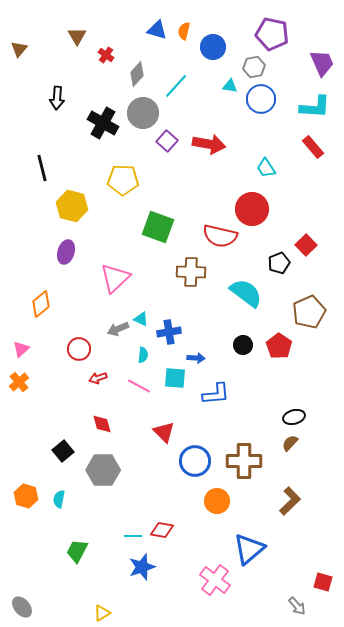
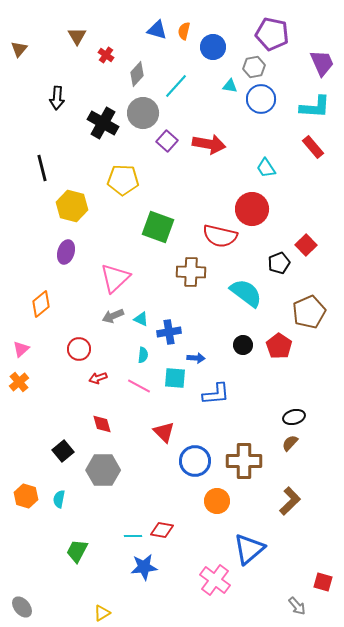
gray arrow at (118, 329): moved 5 px left, 13 px up
blue star at (142, 567): moved 2 px right; rotated 12 degrees clockwise
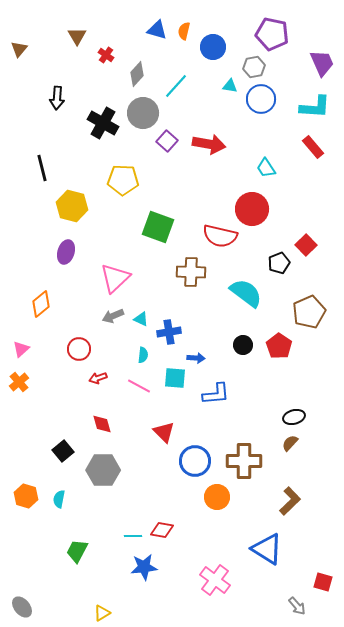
orange circle at (217, 501): moved 4 px up
blue triangle at (249, 549): moved 18 px right; rotated 48 degrees counterclockwise
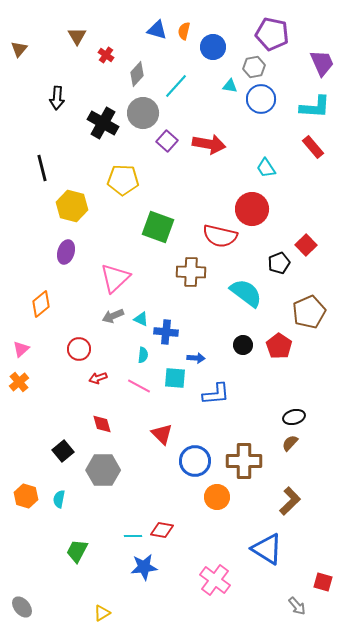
blue cross at (169, 332): moved 3 px left; rotated 15 degrees clockwise
red triangle at (164, 432): moved 2 px left, 2 px down
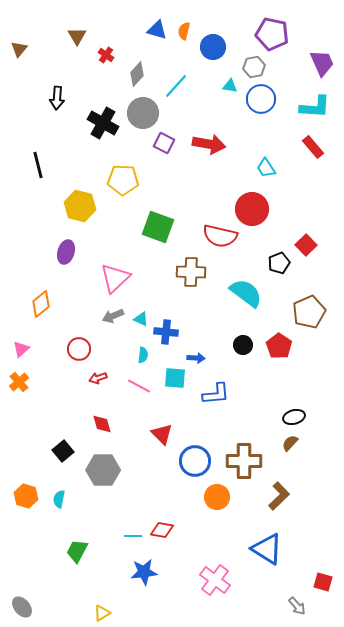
purple square at (167, 141): moved 3 px left, 2 px down; rotated 15 degrees counterclockwise
black line at (42, 168): moved 4 px left, 3 px up
yellow hexagon at (72, 206): moved 8 px right
brown L-shape at (290, 501): moved 11 px left, 5 px up
blue star at (144, 567): moved 5 px down
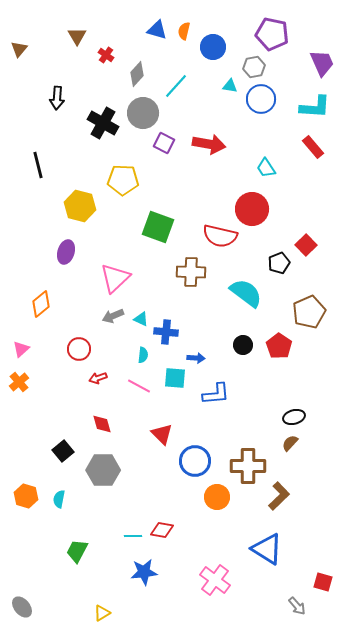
brown cross at (244, 461): moved 4 px right, 5 px down
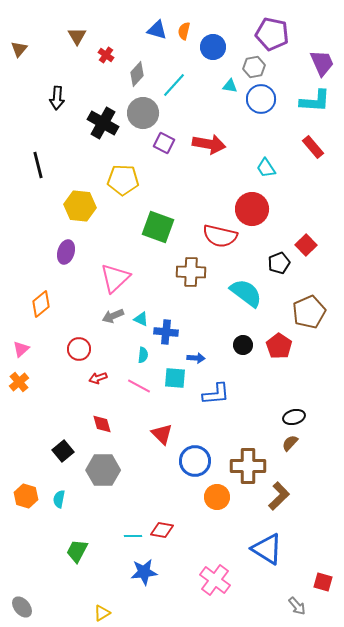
cyan line at (176, 86): moved 2 px left, 1 px up
cyan L-shape at (315, 107): moved 6 px up
yellow hexagon at (80, 206): rotated 8 degrees counterclockwise
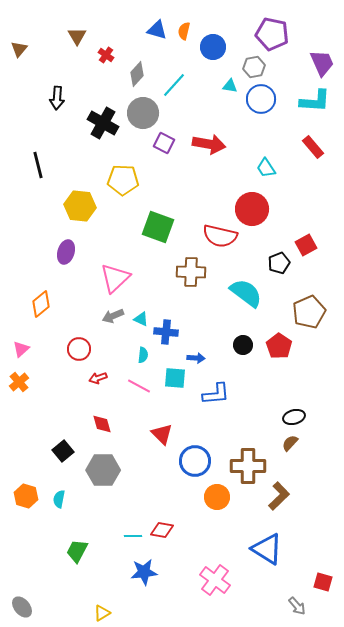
red square at (306, 245): rotated 15 degrees clockwise
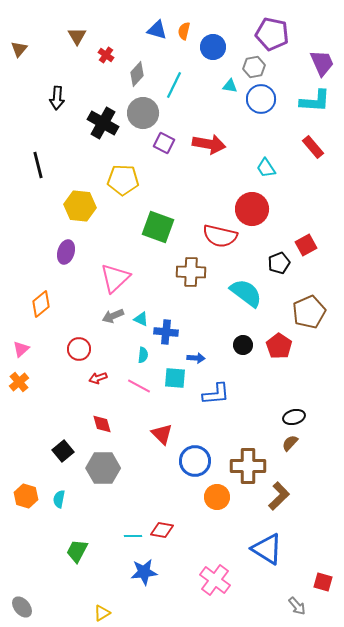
cyan line at (174, 85): rotated 16 degrees counterclockwise
gray hexagon at (103, 470): moved 2 px up
